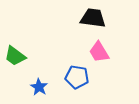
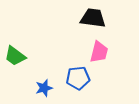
pink trapezoid: rotated 135 degrees counterclockwise
blue pentagon: moved 1 px right, 1 px down; rotated 15 degrees counterclockwise
blue star: moved 5 px right, 1 px down; rotated 24 degrees clockwise
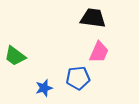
pink trapezoid: rotated 10 degrees clockwise
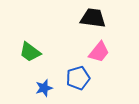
pink trapezoid: rotated 15 degrees clockwise
green trapezoid: moved 15 px right, 4 px up
blue pentagon: rotated 10 degrees counterclockwise
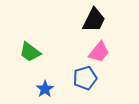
black trapezoid: moved 1 px right, 2 px down; rotated 108 degrees clockwise
blue pentagon: moved 7 px right
blue star: moved 1 px right, 1 px down; rotated 18 degrees counterclockwise
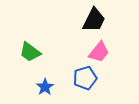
blue star: moved 2 px up
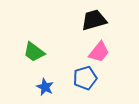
black trapezoid: rotated 132 degrees counterclockwise
green trapezoid: moved 4 px right
blue star: rotated 12 degrees counterclockwise
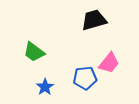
pink trapezoid: moved 10 px right, 11 px down
blue pentagon: rotated 10 degrees clockwise
blue star: rotated 12 degrees clockwise
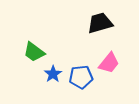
black trapezoid: moved 6 px right, 3 px down
blue pentagon: moved 4 px left, 1 px up
blue star: moved 8 px right, 13 px up
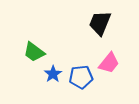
black trapezoid: rotated 52 degrees counterclockwise
